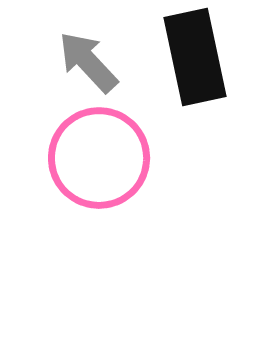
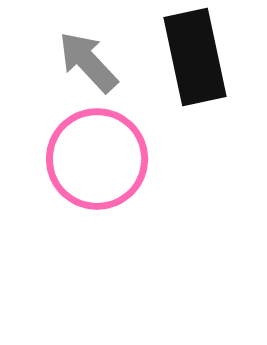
pink circle: moved 2 px left, 1 px down
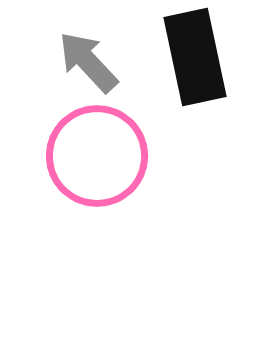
pink circle: moved 3 px up
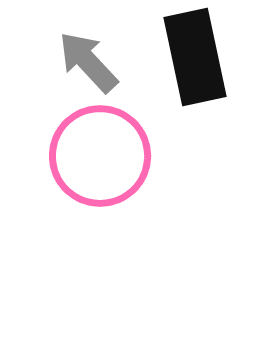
pink circle: moved 3 px right
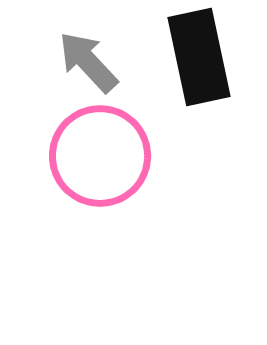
black rectangle: moved 4 px right
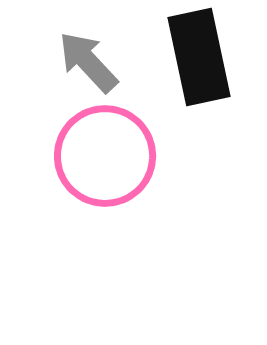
pink circle: moved 5 px right
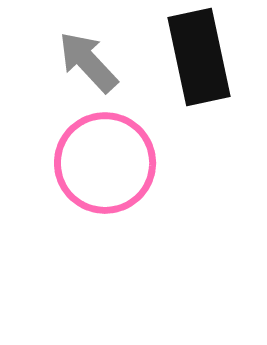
pink circle: moved 7 px down
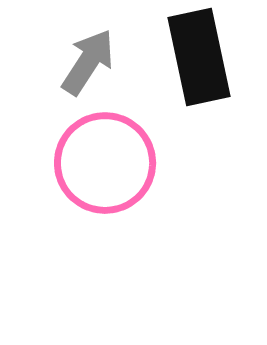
gray arrow: rotated 76 degrees clockwise
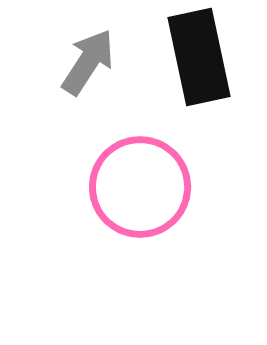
pink circle: moved 35 px right, 24 px down
